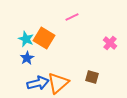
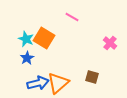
pink line: rotated 56 degrees clockwise
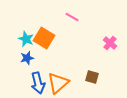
blue star: rotated 16 degrees clockwise
blue arrow: rotated 90 degrees clockwise
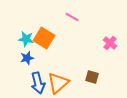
cyan star: rotated 14 degrees counterclockwise
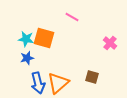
orange square: rotated 15 degrees counterclockwise
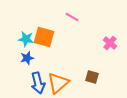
orange square: moved 1 px up
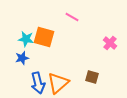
blue star: moved 5 px left
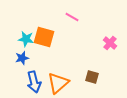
blue arrow: moved 4 px left, 1 px up
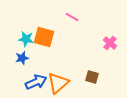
blue arrow: moved 2 px right; rotated 100 degrees counterclockwise
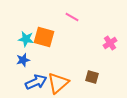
pink cross: rotated 16 degrees clockwise
blue star: moved 1 px right, 2 px down
